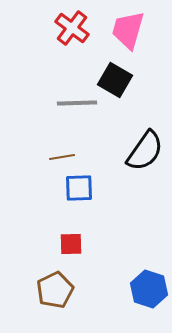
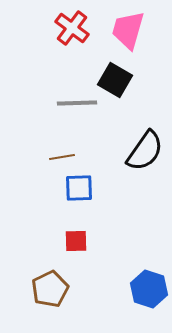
red square: moved 5 px right, 3 px up
brown pentagon: moved 5 px left, 1 px up
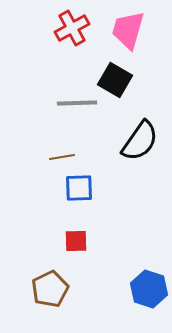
red cross: rotated 24 degrees clockwise
black semicircle: moved 5 px left, 10 px up
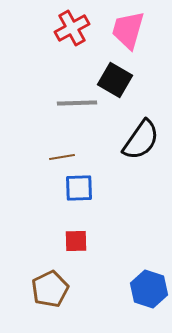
black semicircle: moved 1 px right, 1 px up
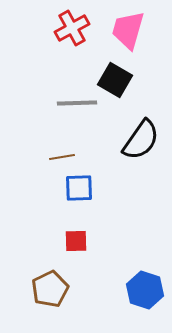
blue hexagon: moved 4 px left, 1 px down
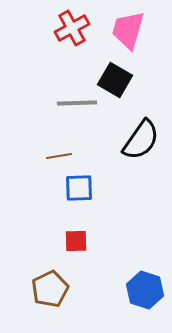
brown line: moved 3 px left, 1 px up
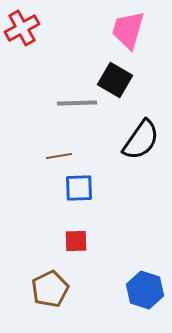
red cross: moved 50 px left
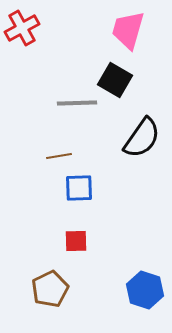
black semicircle: moved 1 px right, 2 px up
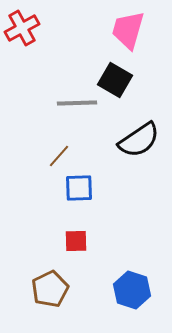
black semicircle: moved 3 px left, 2 px down; rotated 21 degrees clockwise
brown line: rotated 40 degrees counterclockwise
blue hexagon: moved 13 px left
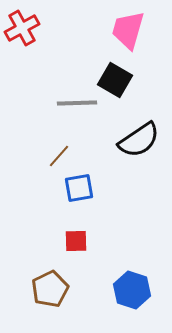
blue square: rotated 8 degrees counterclockwise
